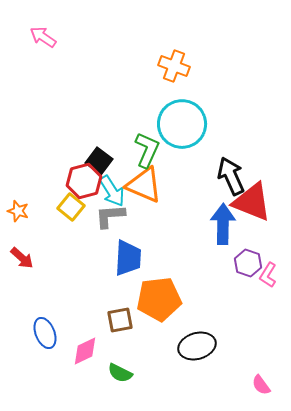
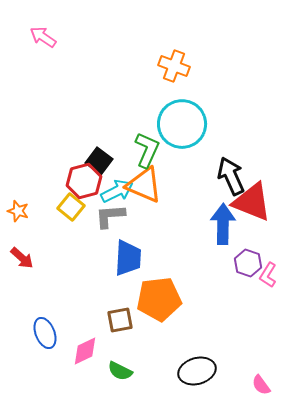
cyan arrow: moved 5 px right; rotated 84 degrees counterclockwise
black ellipse: moved 25 px down
green semicircle: moved 2 px up
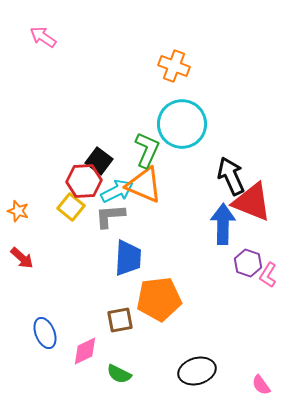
red hexagon: rotated 12 degrees clockwise
green semicircle: moved 1 px left, 3 px down
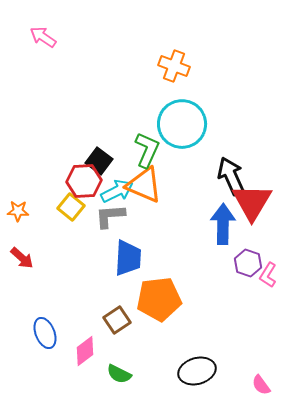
red triangle: rotated 39 degrees clockwise
orange star: rotated 15 degrees counterclockwise
brown square: moved 3 px left; rotated 24 degrees counterclockwise
pink diamond: rotated 12 degrees counterclockwise
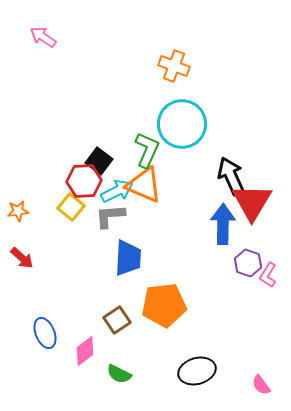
orange star: rotated 10 degrees counterclockwise
orange pentagon: moved 5 px right, 6 px down
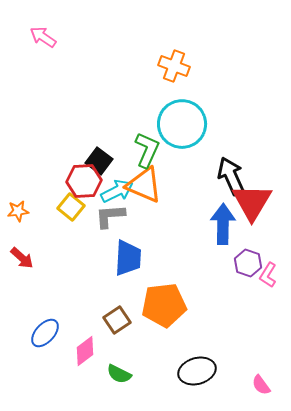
blue ellipse: rotated 64 degrees clockwise
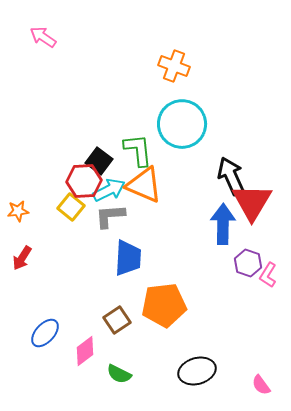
green L-shape: moved 9 px left; rotated 30 degrees counterclockwise
cyan arrow: moved 8 px left, 1 px up
red arrow: rotated 80 degrees clockwise
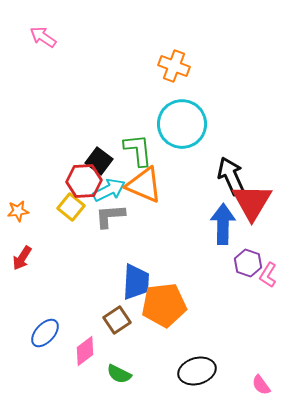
blue trapezoid: moved 8 px right, 24 px down
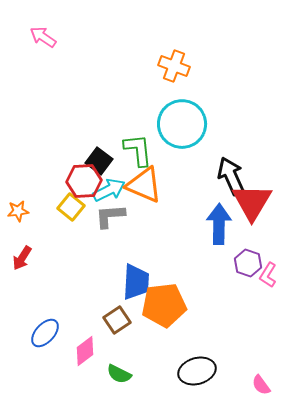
blue arrow: moved 4 px left
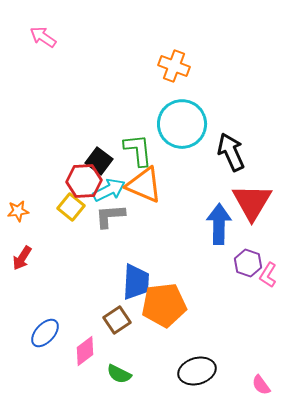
black arrow: moved 24 px up
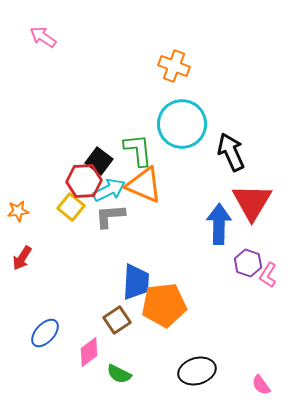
pink diamond: moved 4 px right, 1 px down
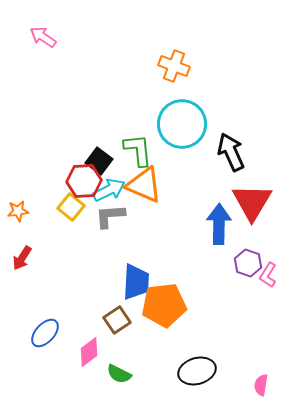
pink semicircle: rotated 45 degrees clockwise
